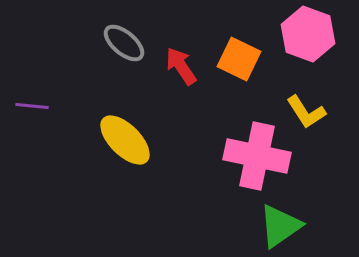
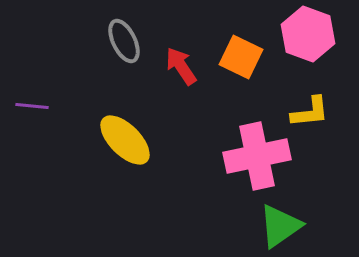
gray ellipse: moved 2 px up; rotated 24 degrees clockwise
orange square: moved 2 px right, 2 px up
yellow L-shape: moved 4 px right; rotated 63 degrees counterclockwise
pink cross: rotated 24 degrees counterclockwise
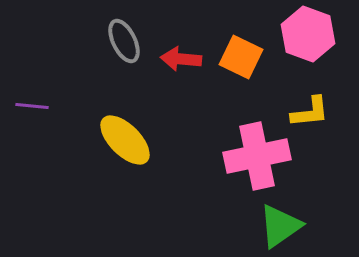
red arrow: moved 7 px up; rotated 51 degrees counterclockwise
